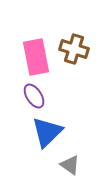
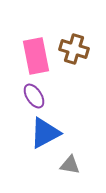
pink rectangle: moved 1 px up
blue triangle: moved 2 px left, 1 px down; rotated 16 degrees clockwise
gray triangle: rotated 25 degrees counterclockwise
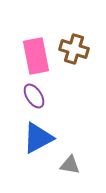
blue triangle: moved 7 px left, 5 px down
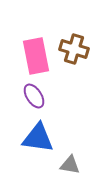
blue triangle: rotated 36 degrees clockwise
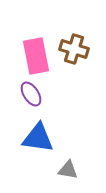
purple ellipse: moved 3 px left, 2 px up
gray triangle: moved 2 px left, 5 px down
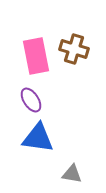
purple ellipse: moved 6 px down
gray triangle: moved 4 px right, 4 px down
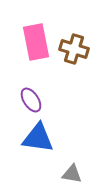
pink rectangle: moved 14 px up
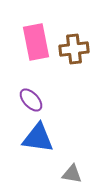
brown cross: rotated 24 degrees counterclockwise
purple ellipse: rotated 10 degrees counterclockwise
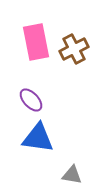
brown cross: rotated 20 degrees counterclockwise
gray triangle: moved 1 px down
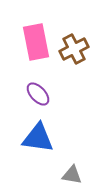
purple ellipse: moved 7 px right, 6 px up
